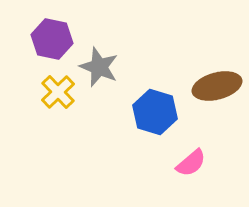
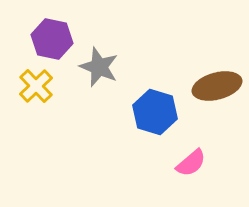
yellow cross: moved 22 px left, 6 px up
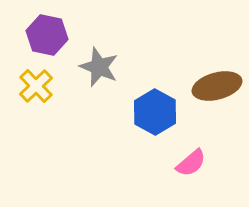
purple hexagon: moved 5 px left, 4 px up
blue hexagon: rotated 12 degrees clockwise
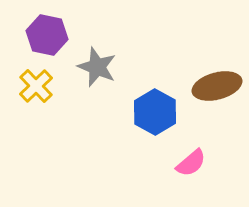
gray star: moved 2 px left
